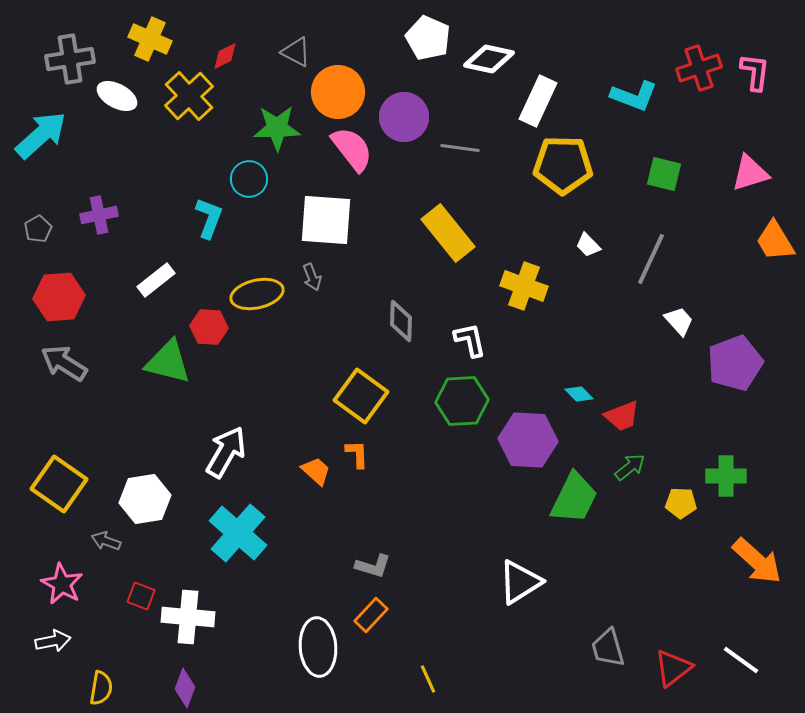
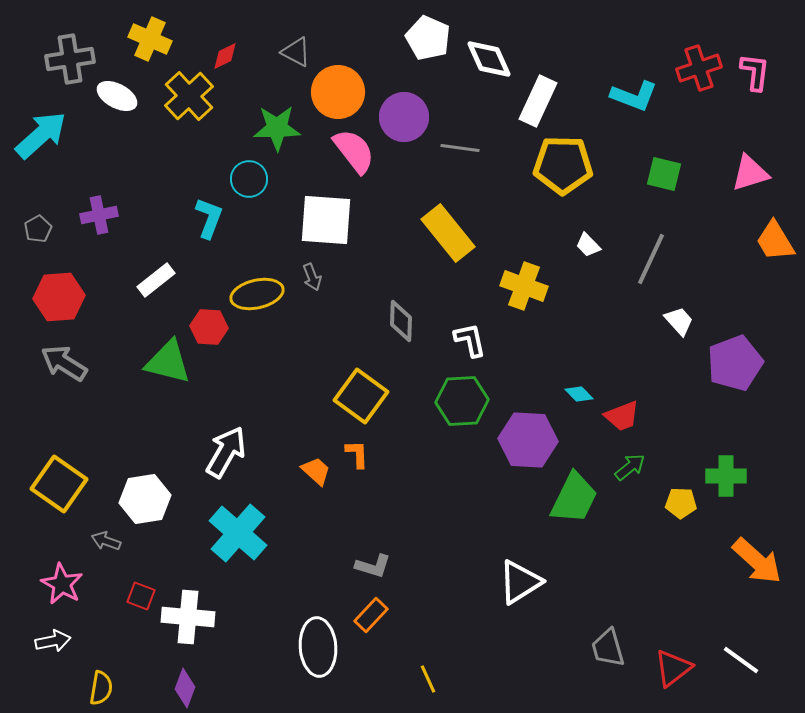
white diamond at (489, 59): rotated 54 degrees clockwise
pink semicircle at (352, 149): moved 2 px right, 2 px down
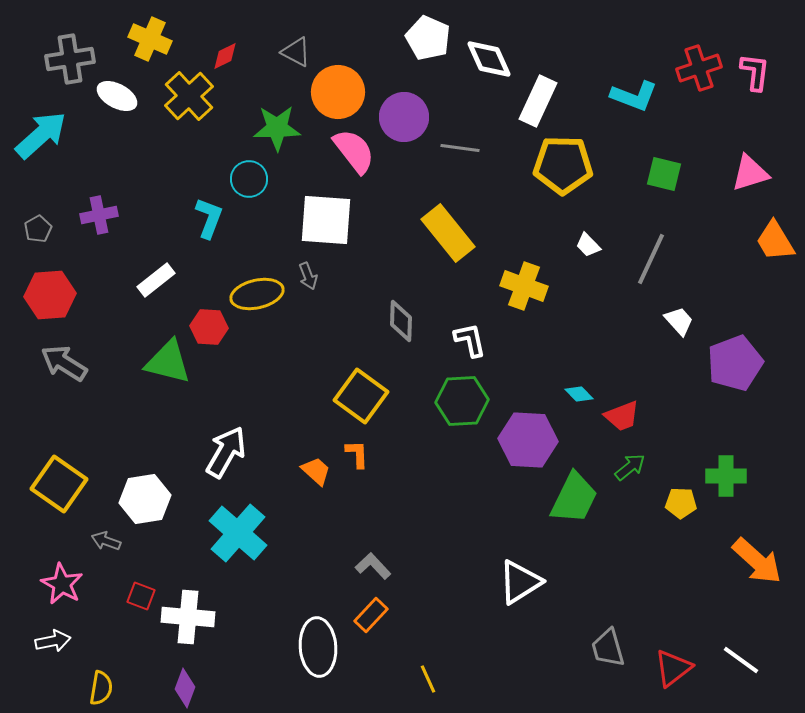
gray arrow at (312, 277): moved 4 px left, 1 px up
red hexagon at (59, 297): moved 9 px left, 2 px up
gray L-shape at (373, 566): rotated 150 degrees counterclockwise
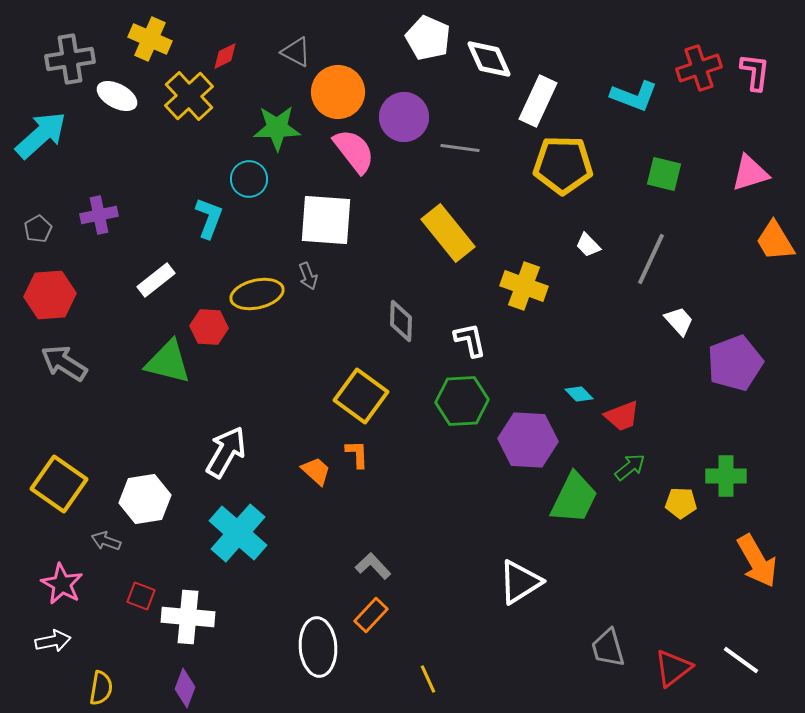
orange arrow at (757, 561): rotated 18 degrees clockwise
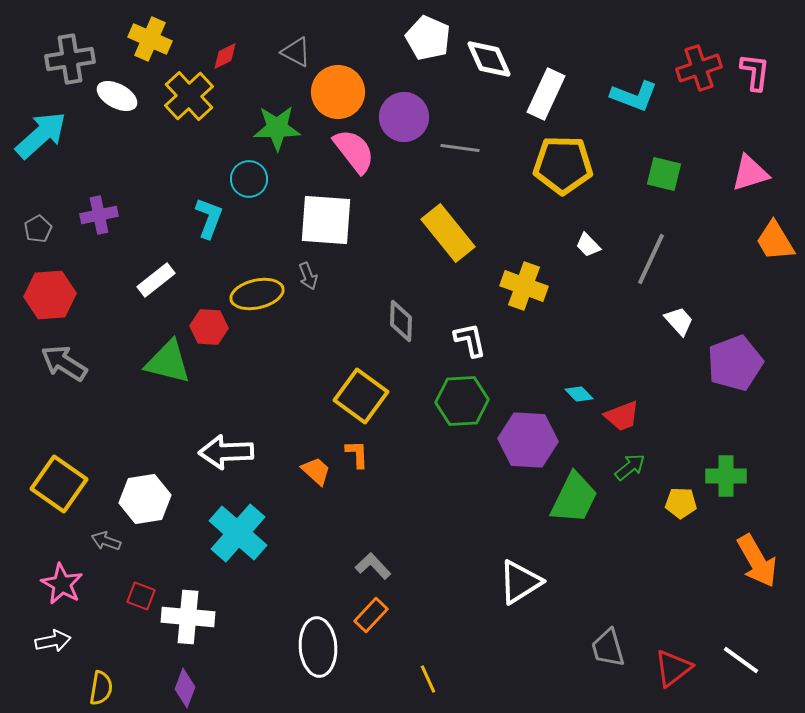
white rectangle at (538, 101): moved 8 px right, 7 px up
white arrow at (226, 452): rotated 122 degrees counterclockwise
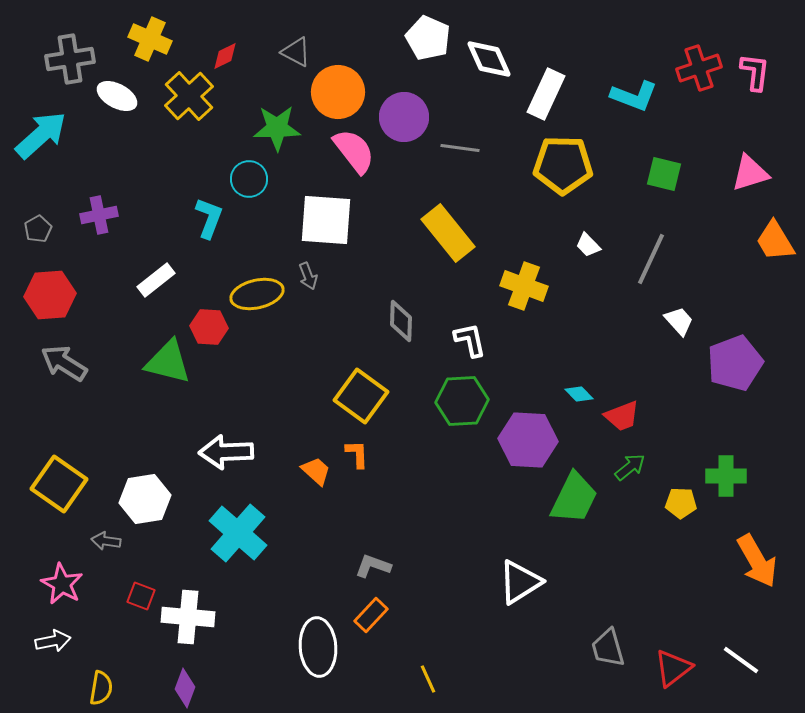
gray arrow at (106, 541): rotated 12 degrees counterclockwise
gray L-shape at (373, 566): rotated 27 degrees counterclockwise
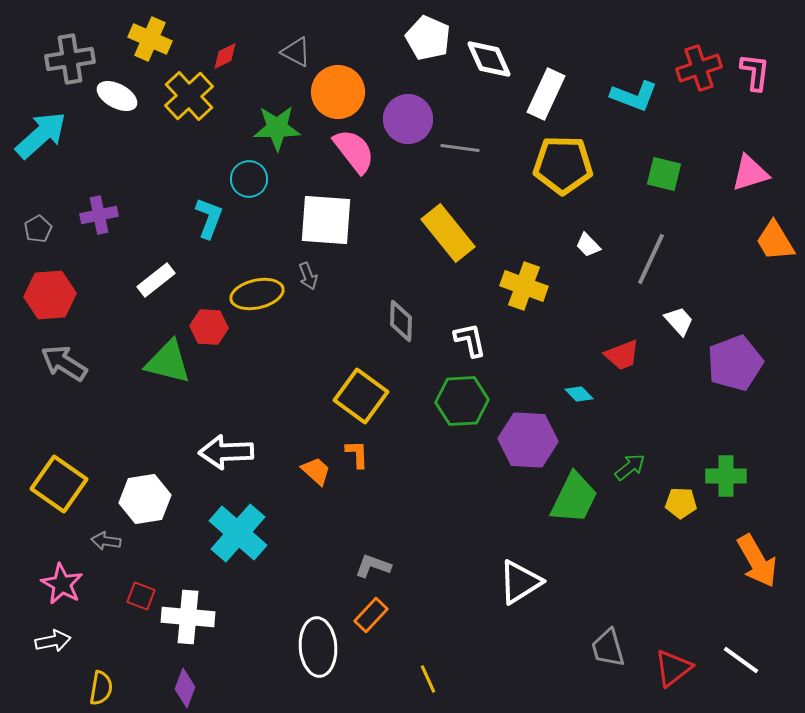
purple circle at (404, 117): moved 4 px right, 2 px down
red trapezoid at (622, 416): moved 61 px up
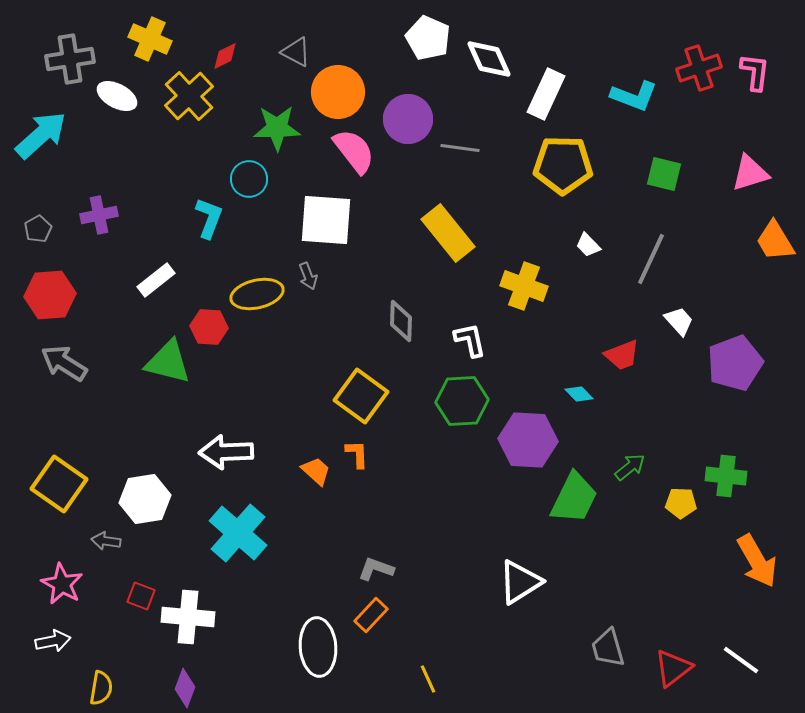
green cross at (726, 476): rotated 6 degrees clockwise
gray L-shape at (373, 566): moved 3 px right, 3 px down
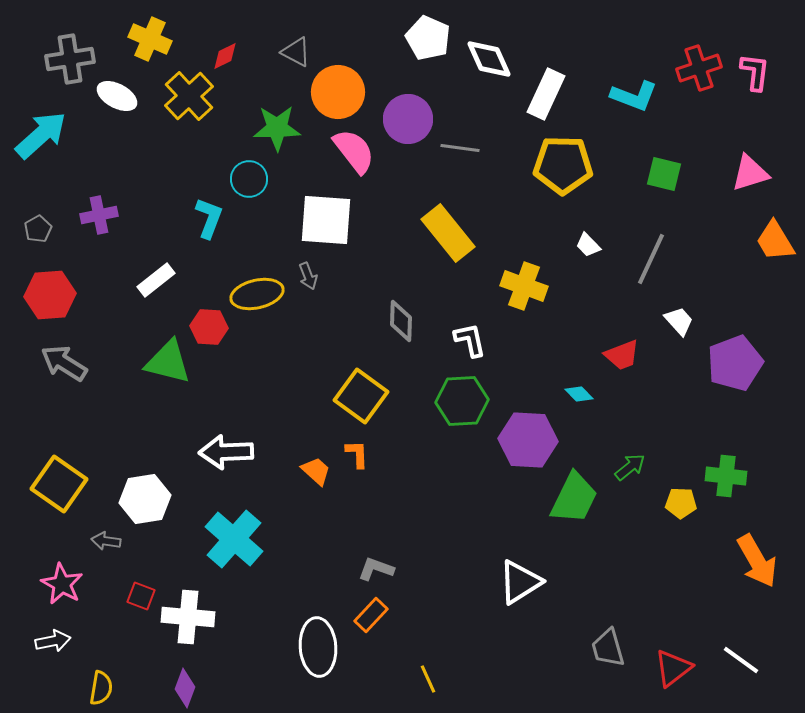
cyan cross at (238, 533): moved 4 px left, 6 px down
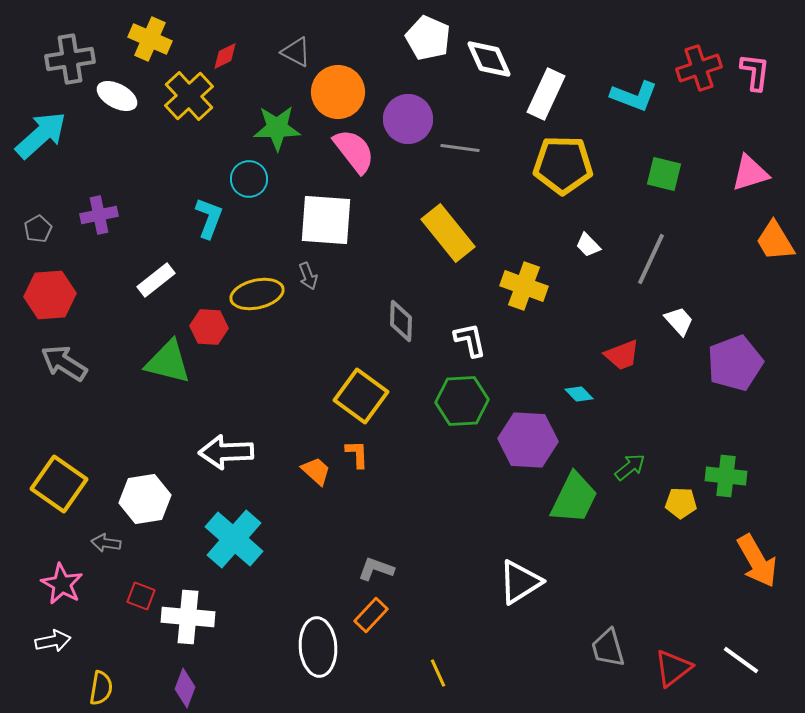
gray arrow at (106, 541): moved 2 px down
yellow line at (428, 679): moved 10 px right, 6 px up
